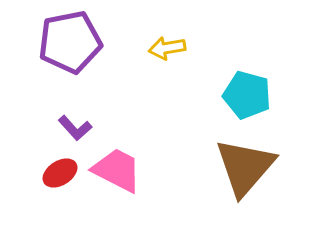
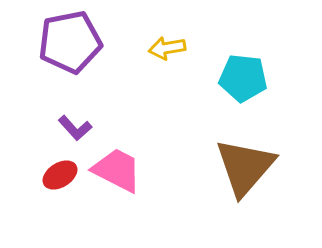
cyan pentagon: moved 4 px left, 17 px up; rotated 9 degrees counterclockwise
red ellipse: moved 2 px down
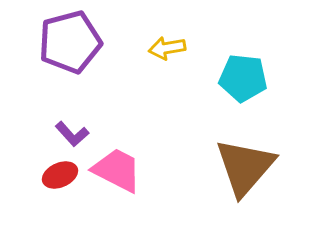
purple pentagon: rotated 4 degrees counterclockwise
purple L-shape: moved 3 px left, 6 px down
red ellipse: rotated 8 degrees clockwise
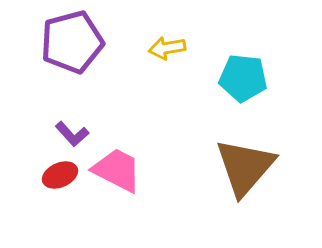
purple pentagon: moved 2 px right
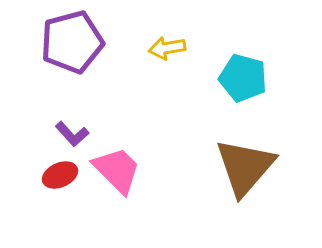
cyan pentagon: rotated 9 degrees clockwise
pink trapezoid: rotated 18 degrees clockwise
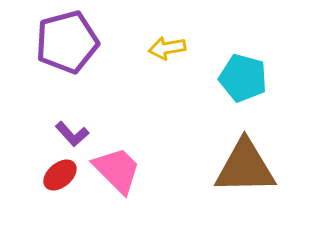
purple pentagon: moved 5 px left
brown triangle: rotated 48 degrees clockwise
red ellipse: rotated 16 degrees counterclockwise
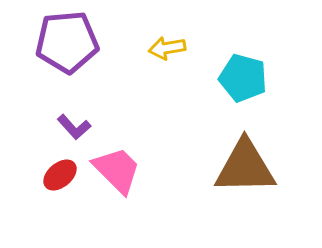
purple pentagon: rotated 10 degrees clockwise
purple L-shape: moved 2 px right, 7 px up
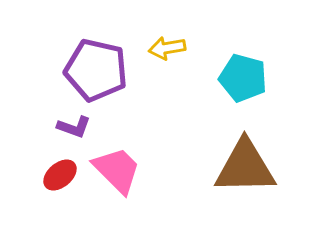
purple pentagon: moved 29 px right, 28 px down; rotated 18 degrees clockwise
purple L-shape: rotated 28 degrees counterclockwise
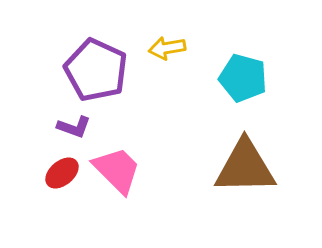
purple pentagon: rotated 12 degrees clockwise
red ellipse: moved 2 px right, 2 px up
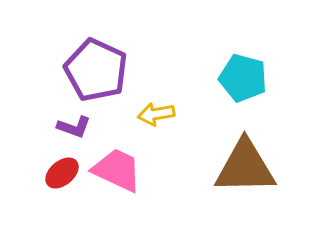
yellow arrow: moved 11 px left, 66 px down
pink trapezoid: rotated 20 degrees counterclockwise
